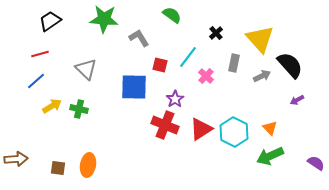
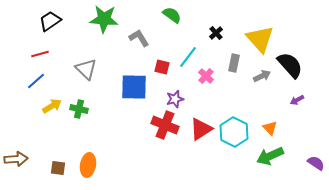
red square: moved 2 px right, 2 px down
purple star: rotated 18 degrees clockwise
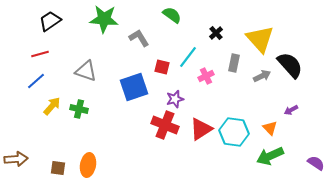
gray triangle: moved 2 px down; rotated 25 degrees counterclockwise
pink cross: rotated 21 degrees clockwise
blue square: rotated 20 degrees counterclockwise
purple arrow: moved 6 px left, 10 px down
yellow arrow: rotated 18 degrees counterclockwise
cyan hexagon: rotated 20 degrees counterclockwise
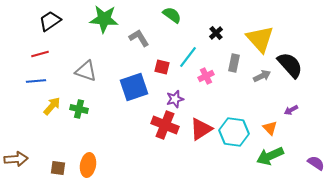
blue line: rotated 36 degrees clockwise
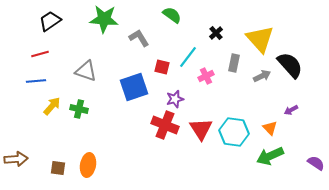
red triangle: rotated 30 degrees counterclockwise
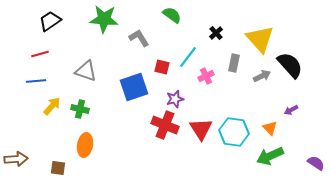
green cross: moved 1 px right
orange ellipse: moved 3 px left, 20 px up
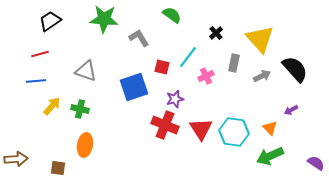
black semicircle: moved 5 px right, 4 px down
